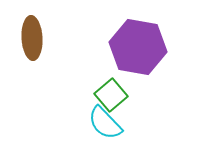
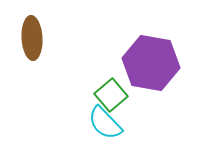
purple hexagon: moved 13 px right, 16 px down
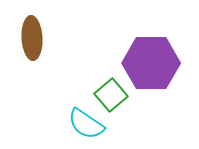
purple hexagon: rotated 10 degrees counterclockwise
cyan semicircle: moved 19 px left, 1 px down; rotated 12 degrees counterclockwise
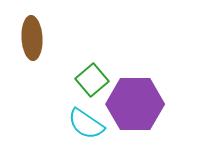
purple hexagon: moved 16 px left, 41 px down
green square: moved 19 px left, 15 px up
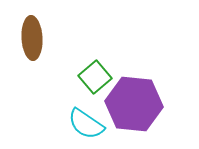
green square: moved 3 px right, 3 px up
purple hexagon: moved 1 px left; rotated 6 degrees clockwise
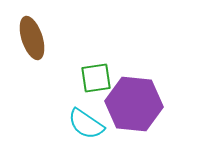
brown ellipse: rotated 15 degrees counterclockwise
green square: moved 1 px right, 1 px down; rotated 32 degrees clockwise
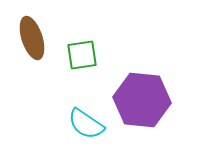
green square: moved 14 px left, 23 px up
purple hexagon: moved 8 px right, 4 px up
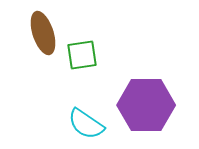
brown ellipse: moved 11 px right, 5 px up
purple hexagon: moved 4 px right, 5 px down; rotated 6 degrees counterclockwise
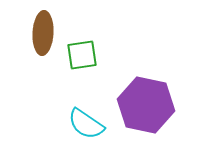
brown ellipse: rotated 21 degrees clockwise
purple hexagon: rotated 12 degrees clockwise
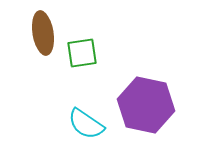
brown ellipse: rotated 12 degrees counterclockwise
green square: moved 2 px up
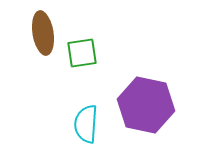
cyan semicircle: rotated 60 degrees clockwise
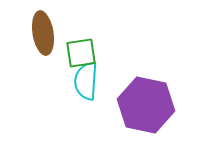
green square: moved 1 px left
cyan semicircle: moved 43 px up
